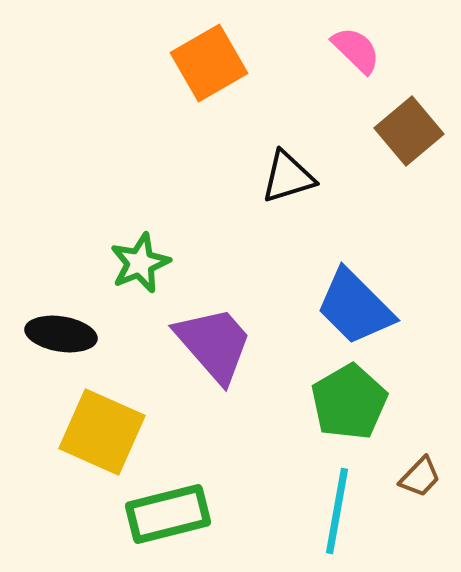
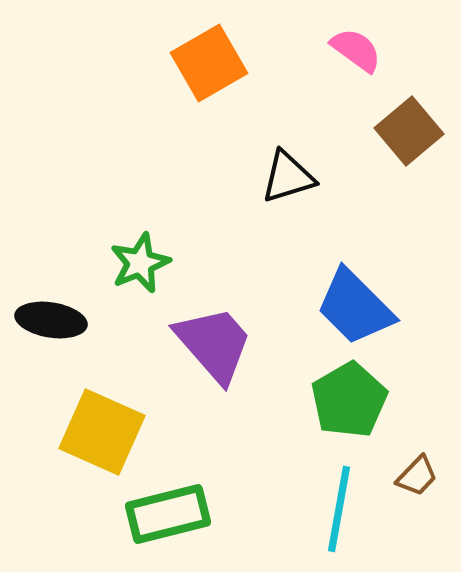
pink semicircle: rotated 8 degrees counterclockwise
black ellipse: moved 10 px left, 14 px up
green pentagon: moved 2 px up
brown trapezoid: moved 3 px left, 1 px up
cyan line: moved 2 px right, 2 px up
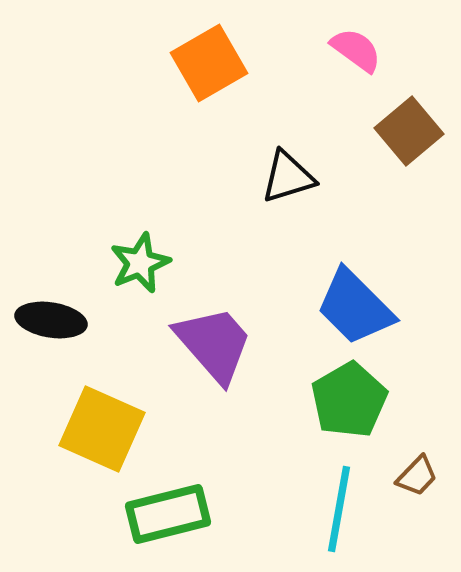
yellow square: moved 3 px up
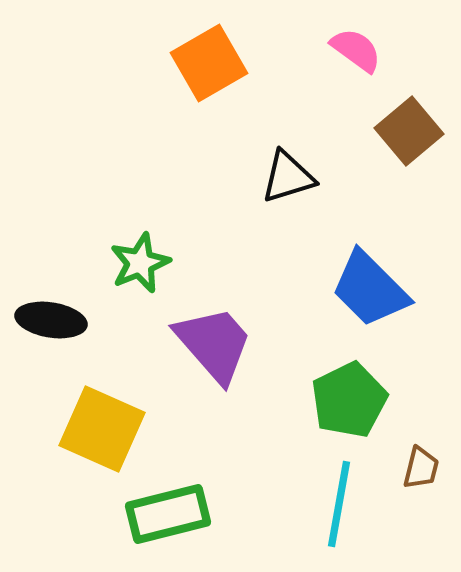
blue trapezoid: moved 15 px right, 18 px up
green pentagon: rotated 4 degrees clockwise
brown trapezoid: moved 4 px right, 8 px up; rotated 30 degrees counterclockwise
cyan line: moved 5 px up
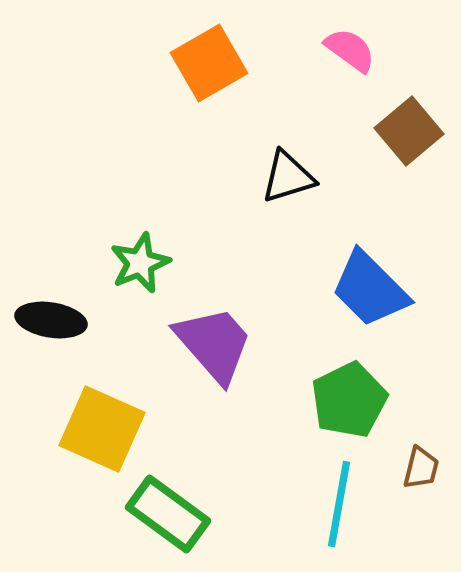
pink semicircle: moved 6 px left
green rectangle: rotated 50 degrees clockwise
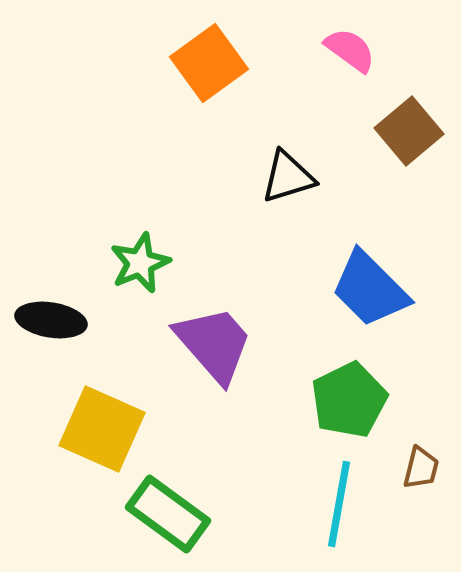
orange square: rotated 6 degrees counterclockwise
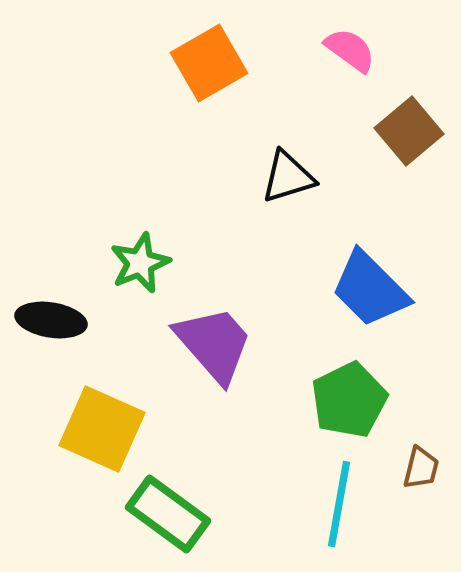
orange square: rotated 6 degrees clockwise
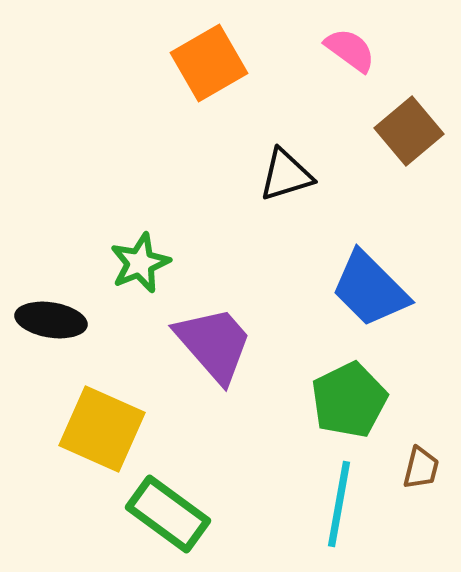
black triangle: moved 2 px left, 2 px up
